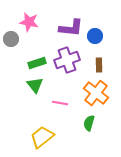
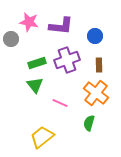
purple L-shape: moved 10 px left, 2 px up
pink line: rotated 14 degrees clockwise
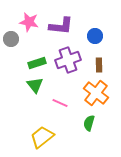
purple cross: moved 1 px right
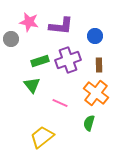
green rectangle: moved 3 px right, 2 px up
green triangle: moved 3 px left
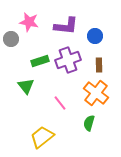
purple L-shape: moved 5 px right
green triangle: moved 6 px left, 1 px down
pink line: rotated 28 degrees clockwise
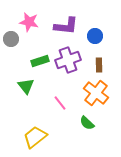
green semicircle: moved 2 px left; rotated 63 degrees counterclockwise
yellow trapezoid: moved 7 px left
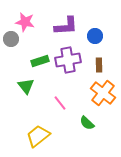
pink star: moved 4 px left
purple L-shape: rotated 10 degrees counterclockwise
purple cross: rotated 10 degrees clockwise
orange cross: moved 7 px right
yellow trapezoid: moved 3 px right, 1 px up
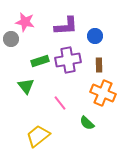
orange cross: rotated 15 degrees counterclockwise
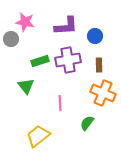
pink line: rotated 35 degrees clockwise
green semicircle: rotated 84 degrees clockwise
